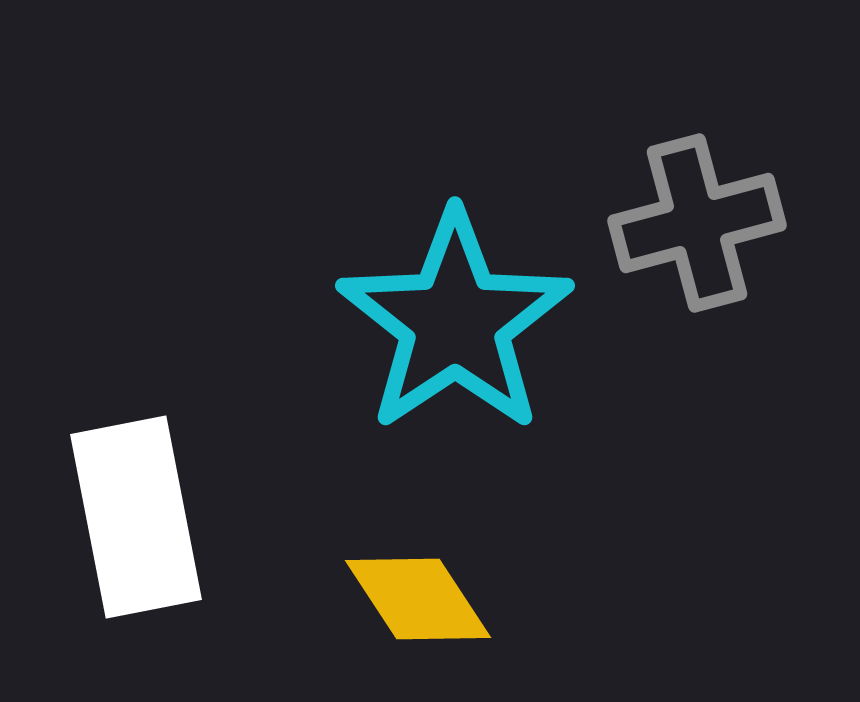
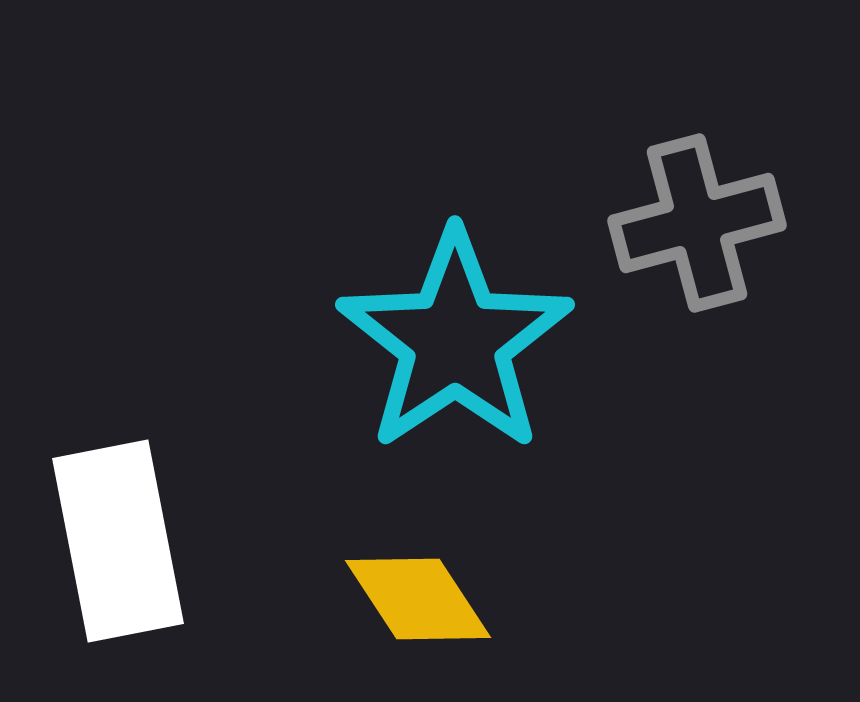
cyan star: moved 19 px down
white rectangle: moved 18 px left, 24 px down
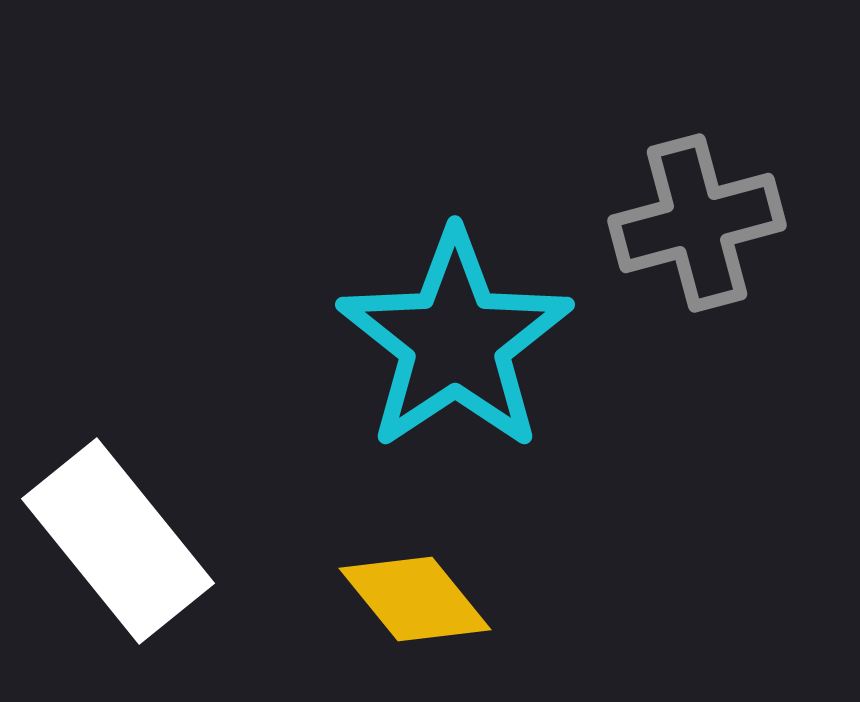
white rectangle: rotated 28 degrees counterclockwise
yellow diamond: moved 3 px left; rotated 6 degrees counterclockwise
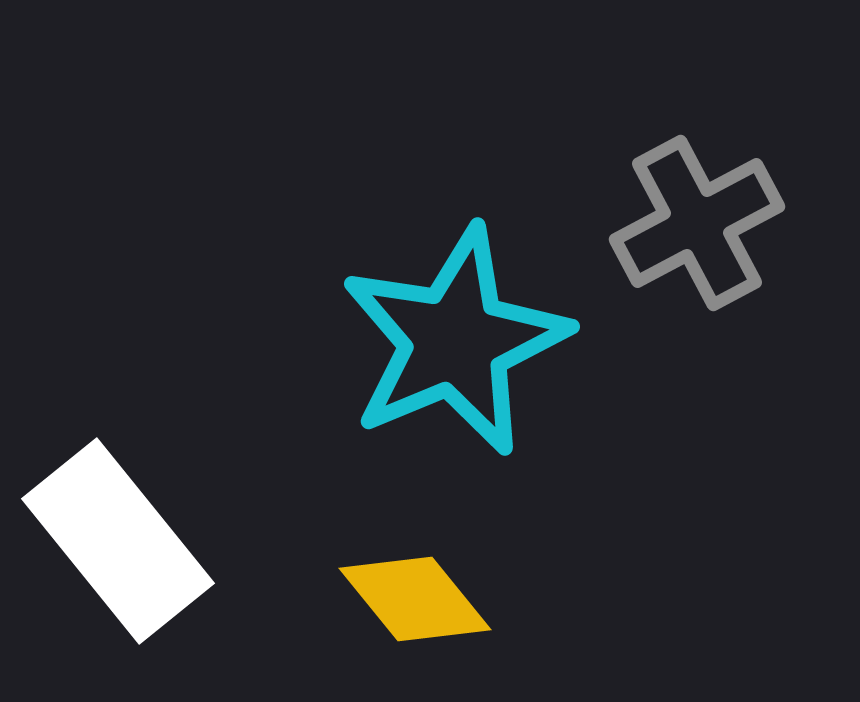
gray cross: rotated 13 degrees counterclockwise
cyan star: rotated 11 degrees clockwise
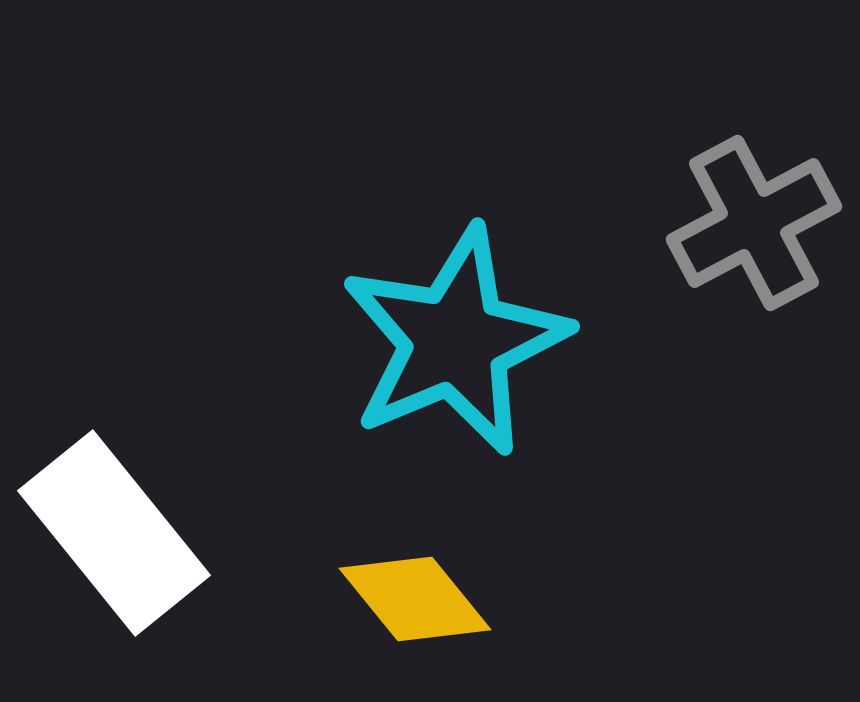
gray cross: moved 57 px right
white rectangle: moved 4 px left, 8 px up
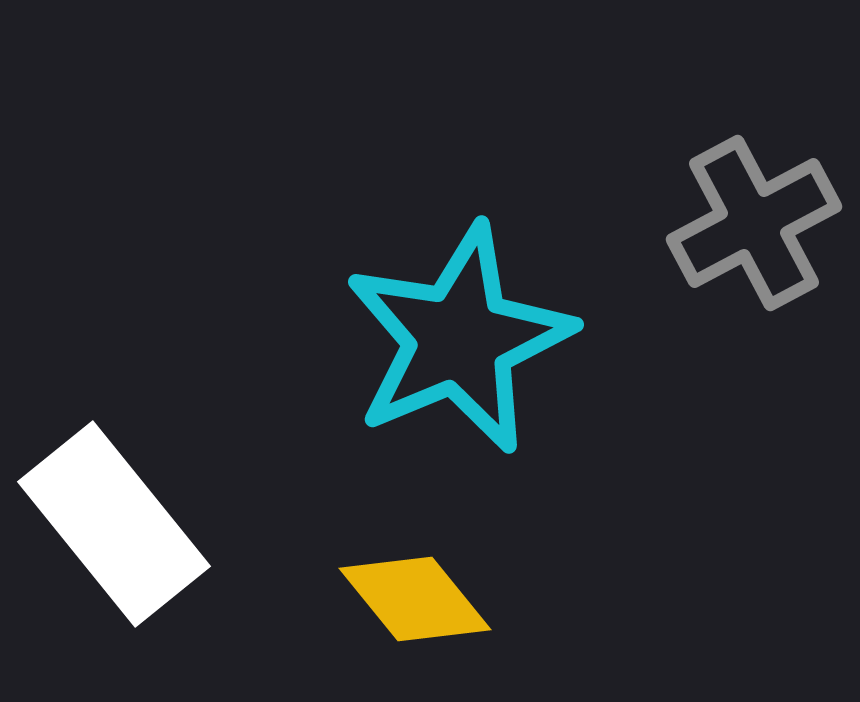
cyan star: moved 4 px right, 2 px up
white rectangle: moved 9 px up
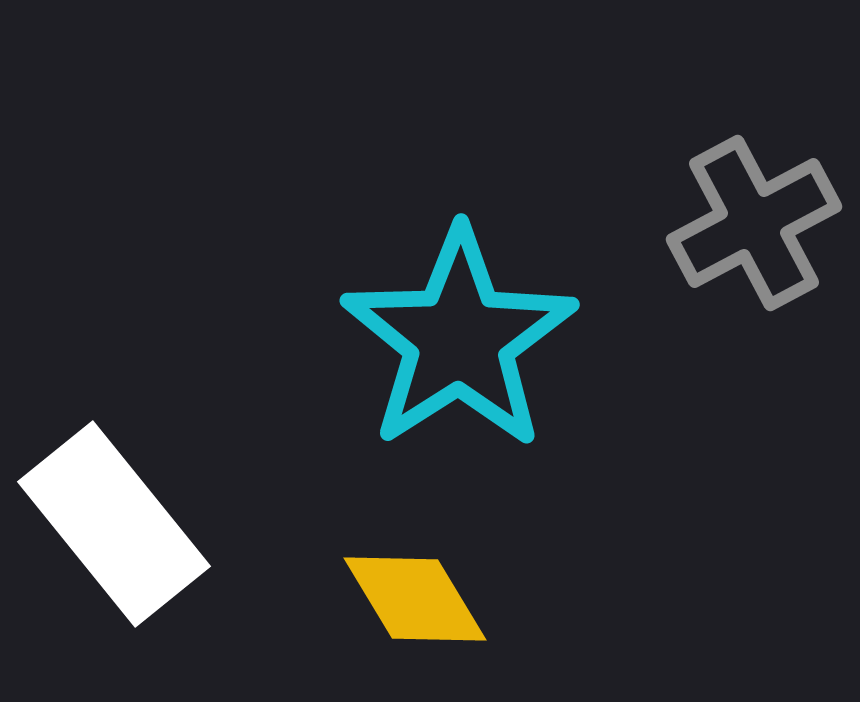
cyan star: rotated 10 degrees counterclockwise
yellow diamond: rotated 8 degrees clockwise
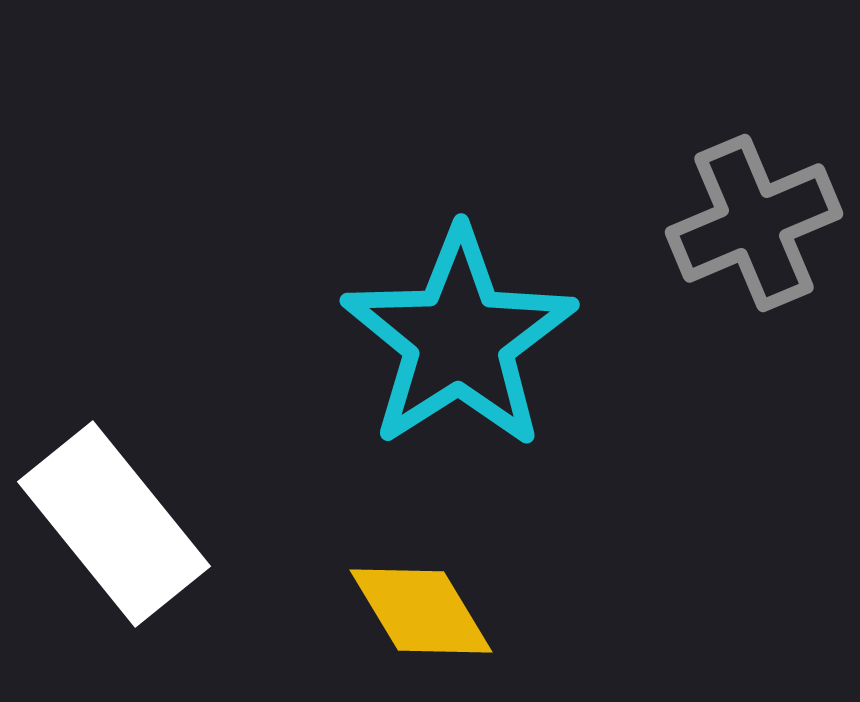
gray cross: rotated 5 degrees clockwise
yellow diamond: moved 6 px right, 12 px down
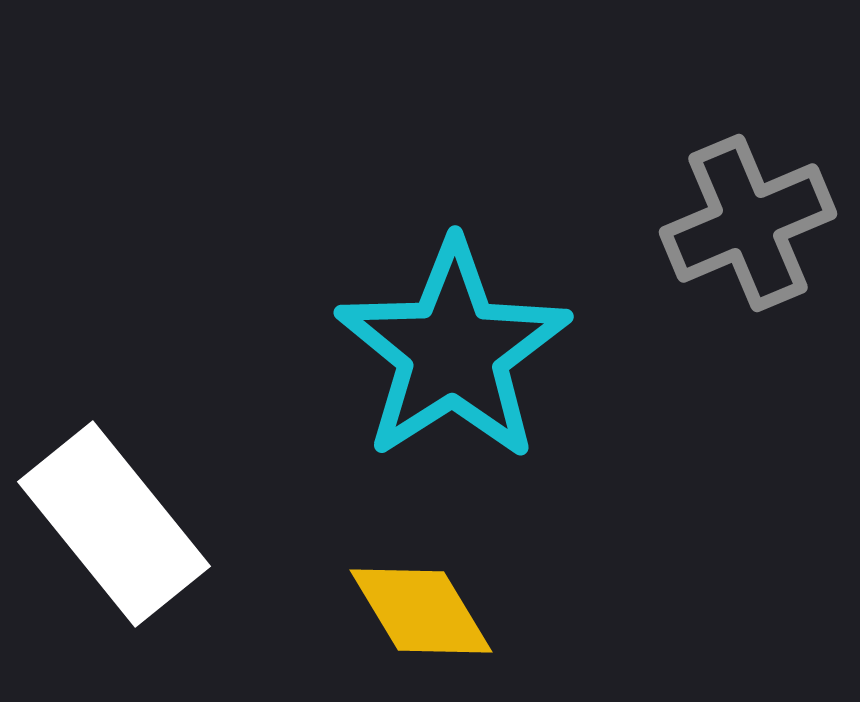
gray cross: moved 6 px left
cyan star: moved 6 px left, 12 px down
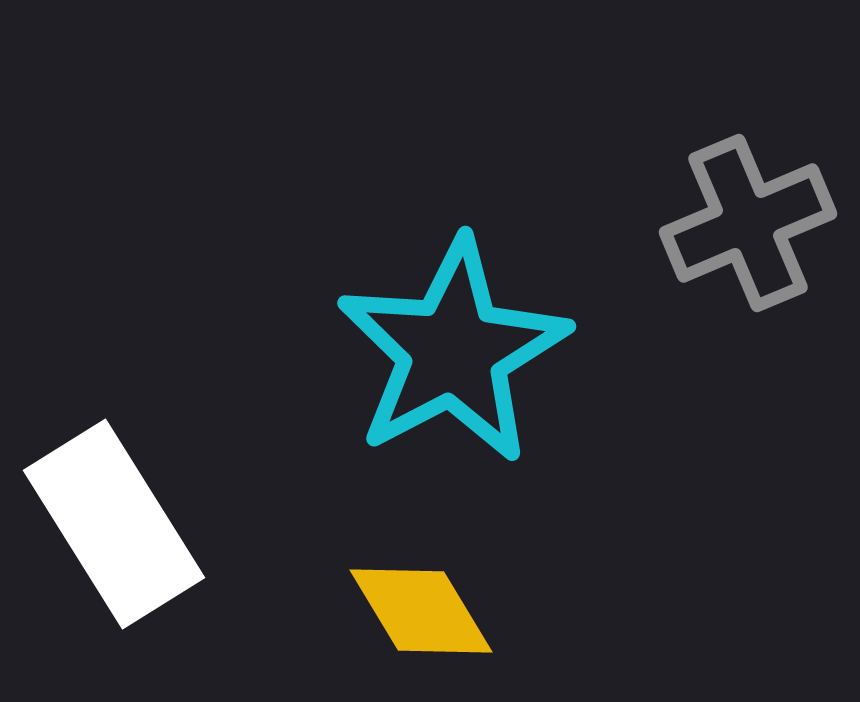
cyan star: rotated 5 degrees clockwise
white rectangle: rotated 7 degrees clockwise
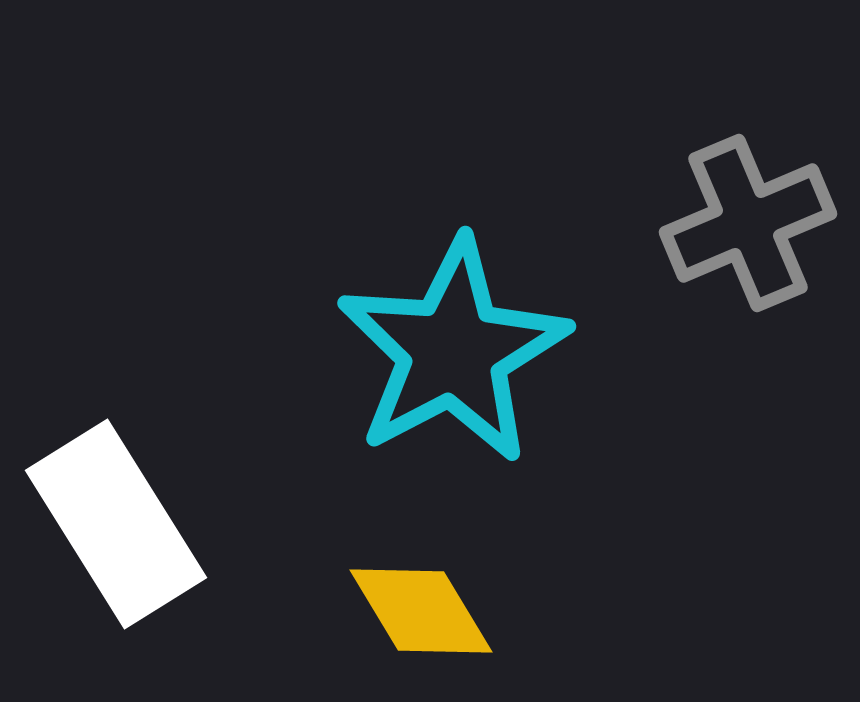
white rectangle: moved 2 px right
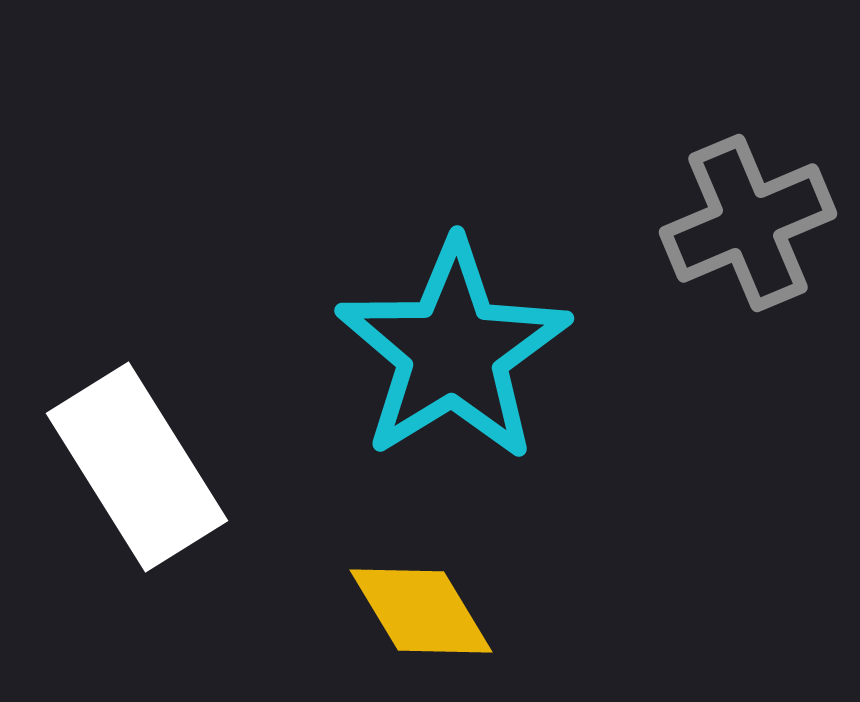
cyan star: rotated 4 degrees counterclockwise
white rectangle: moved 21 px right, 57 px up
